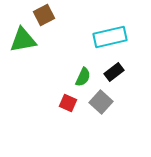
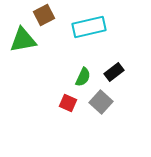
cyan rectangle: moved 21 px left, 10 px up
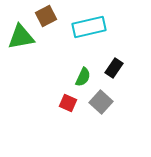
brown square: moved 2 px right, 1 px down
green triangle: moved 2 px left, 3 px up
black rectangle: moved 4 px up; rotated 18 degrees counterclockwise
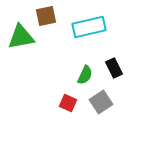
brown square: rotated 15 degrees clockwise
black rectangle: rotated 60 degrees counterclockwise
green semicircle: moved 2 px right, 2 px up
gray square: rotated 15 degrees clockwise
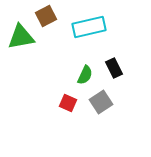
brown square: rotated 15 degrees counterclockwise
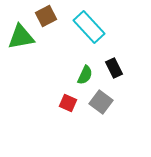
cyan rectangle: rotated 60 degrees clockwise
gray square: rotated 20 degrees counterclockwise
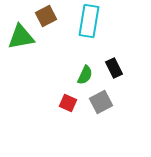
cyan rectangle: moved 6 px up; rotated 52 degrees clockwise
gray square: rotated 25 degrees clockwise
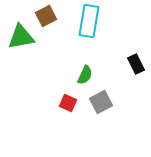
black rectangle: moved 22 px right, 4 px up
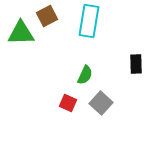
brown square: moved 1 px right
green triangle: moved 4 px up; rotated 8 degrees clockwise
black rectangle: rotated 24 degrees clockwise
gray square: moved 1 px down; rotated 20 degrees counterclockwise
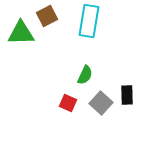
black rectangle: moved 9 px left, 31 px down
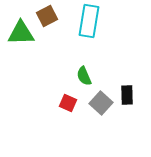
green semicircle: moved 1 px left, 1 px down; rotated 132 degrees clockwise
